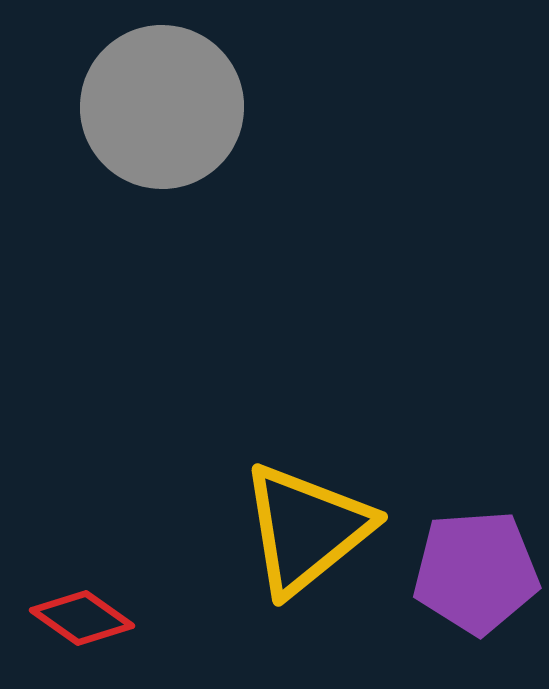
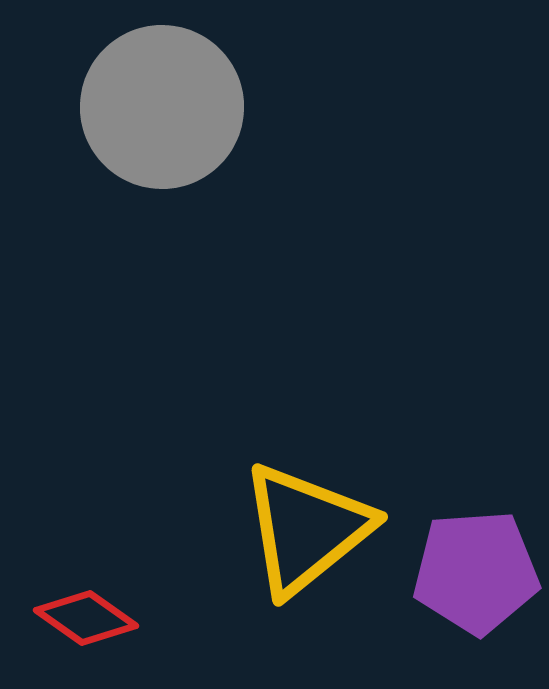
red diamond: moved 4 px right
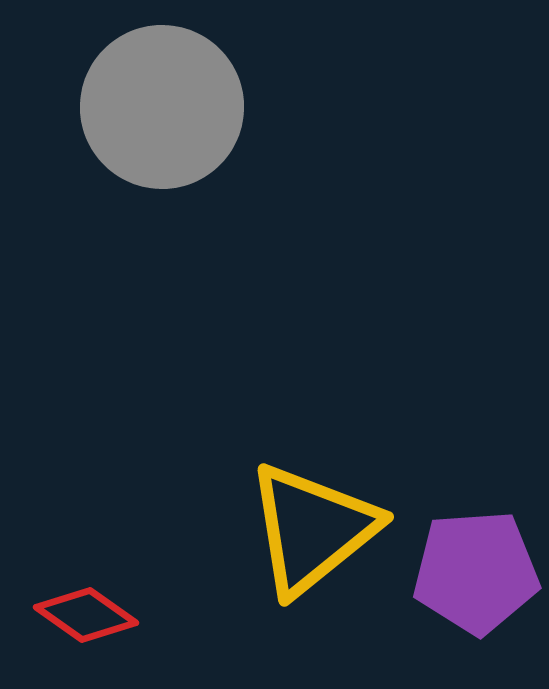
yellow triangle: moved 6 px right
red diamond: moved 3 px up
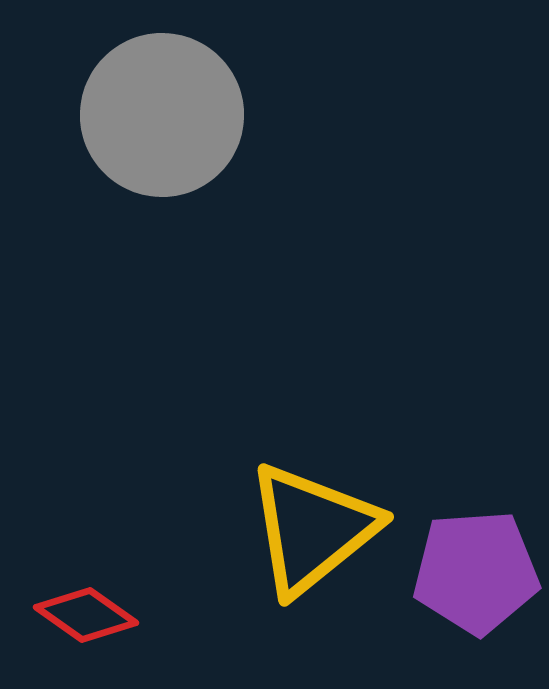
gray circle: moved 8 px down
